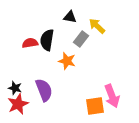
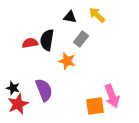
yellow arrow: moved 11 px up
black star: moved 2 px left
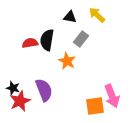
orange star: rotated 12 degrees clockwise
red star: moved 2 px right, 3 px up
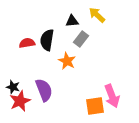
black triangle: moved 2 px right, 4 px down; rotated 16 degrees counterclockwise
red semicircle: moved 3 px left
black star: moved 1 px up
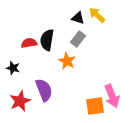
black triangle: moved 6 px right, 3 px up; rotated 24 degrees clockwise
gray rectangle: moved 3 px left
red semicircle: moved 2 px right
black star: moved 19 px up
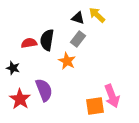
red star: moved 2 px up; rotated 15 degrees counterclockwise
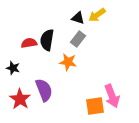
yellow arrow: rotated 78 degrees counterclockwise
orange star: moved 1 px right, 1 px down; rotated 18 degrees counterclockwise
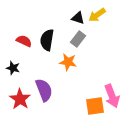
red semicircle: moved 5 px left, 2 px up; rotated 35 degrees clockwise
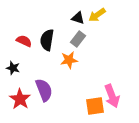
orange star: moved 1 px right, 2 px up; rotated 18 degrees counterclockwise
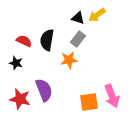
black star: moved 3 px right, 5 px up
red star: rotated 20 degrees counterclockwise
orange square: moved 6 px left, 4 px up
